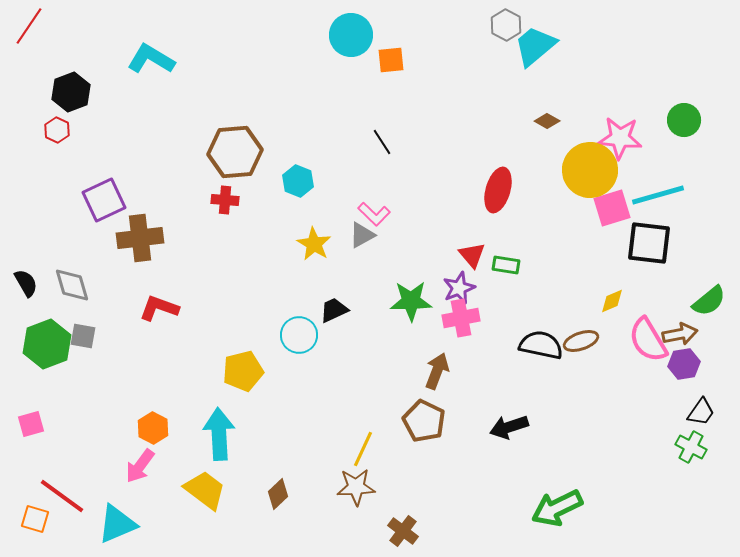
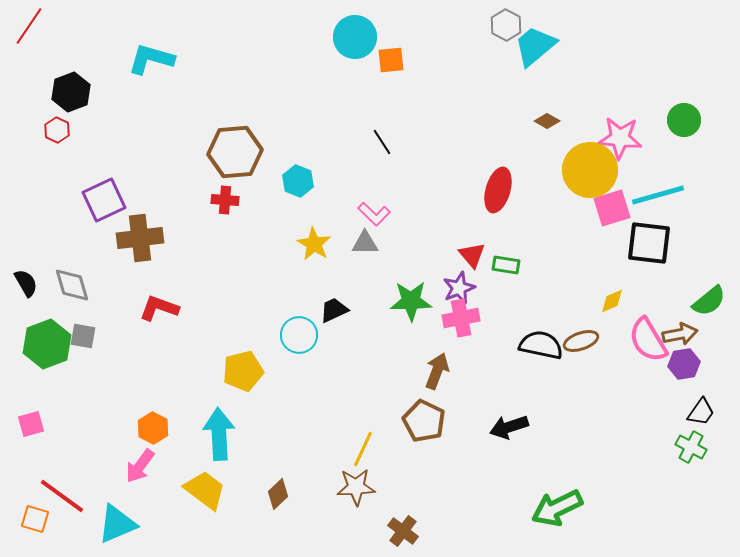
cyan circle at (351, 35): moved 4 px right, 2 px down
cyan L-shape at (151, 59): rotated 15 degrees counterclockwise
gray triangle at (362, 235): moved 3 px right, 8 px down; rotated 28 degrees clockwise
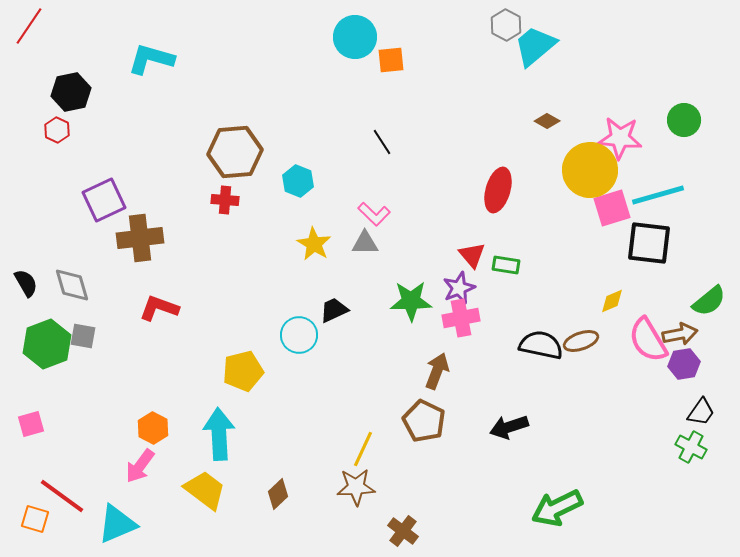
black hexagon at (71, 92): rotated 9 degrees clockwise
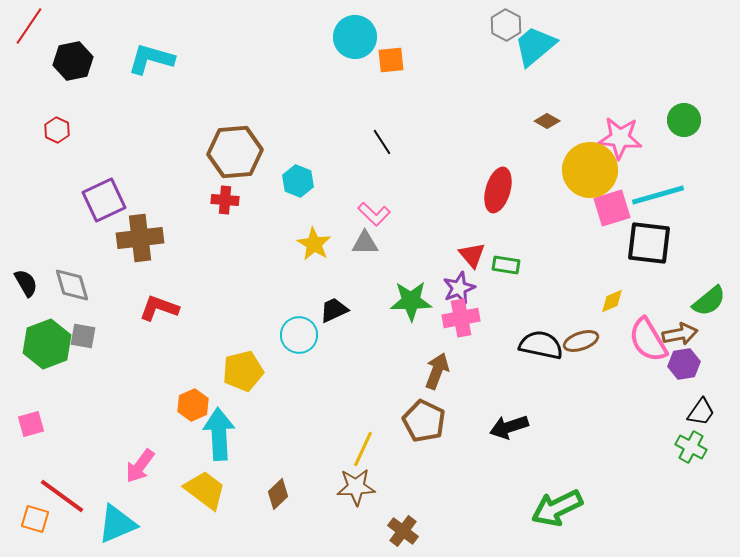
black hexagon at (71, 92): moved 2 px right, 31 px up
orange hexagon at (153, 428): moved 40 px right, 23 px up; rotated 8 degrees clockwise
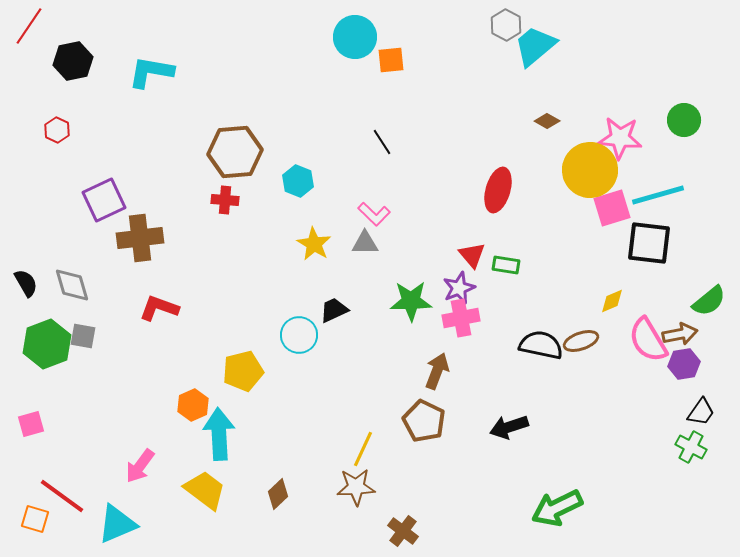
cyan L-shape at (151, 59): moved 13 px down; rotated 6 degrees counterclockwise
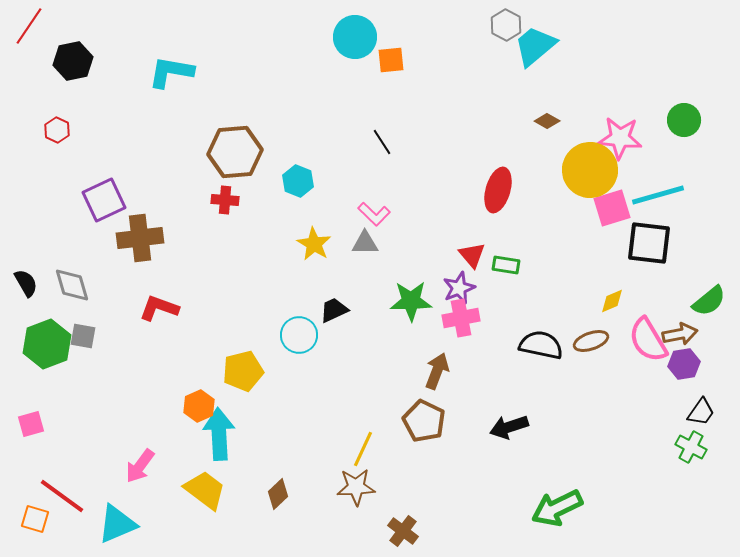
cyan L-shape at (151, 72): moved 20 px right
brown ellipse at (581, 341): moved 10 px right
orange hexagon at (193, 405): moved 6 px right, 1 px down
